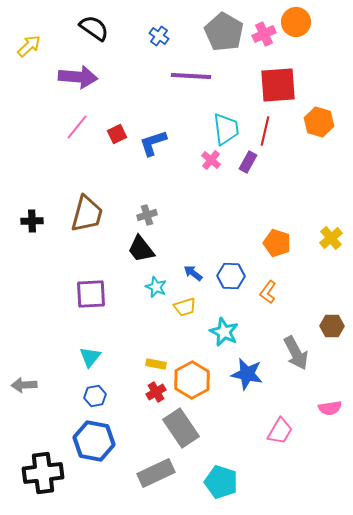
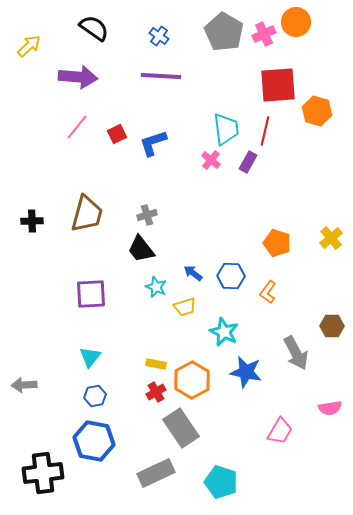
purple line at (191, 76): moved 30 px left
orange hexagon at (319, 122): moved 2 px left, 11 px up
blue star at (247, 374): moved 1 px left, 2 px up
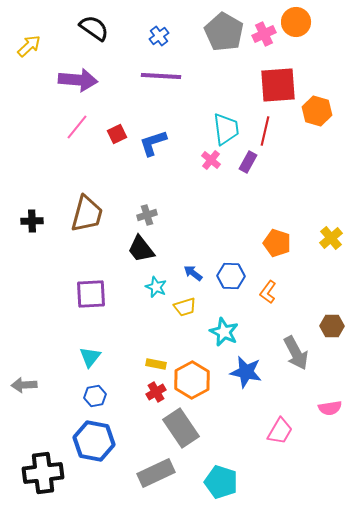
blue cross at (159, 36): rotated 18 degrees clockwise
purple arrow at (78, 77): moved 3 px down
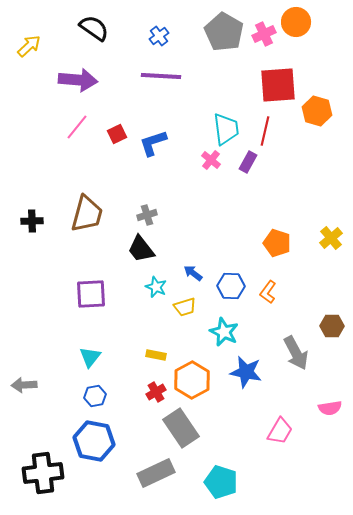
blue hexagon at (231, 276): moved 10 px down
yellow rectangle at (156, 364): moved 9 px up
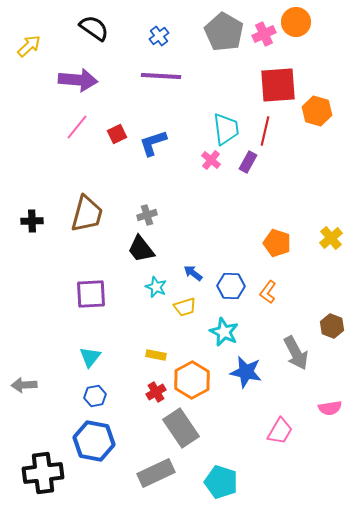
brown hexagon at (332, 326): rotated 20 degrees clockwise
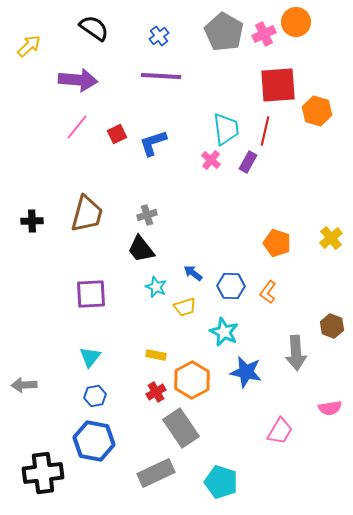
gray arrow at (296, 353): rotated 24 degrees clockwise
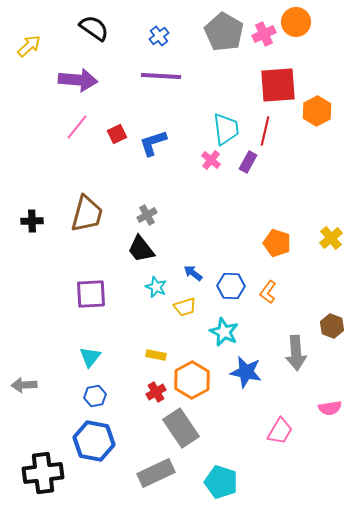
orange hexagon at (317, 111): rotated 16 degrees clockwise
gray cross at (147, 215): rotated 12 degrees counterclockwise
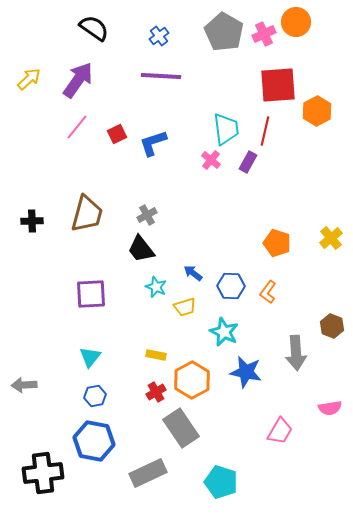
yellow arrow at (29, 46): moved 33 px down
purple arrow at (78, 80): rotated 60 degrees counterclockwise
gray rectangle at (156, 473): moved 8 px left
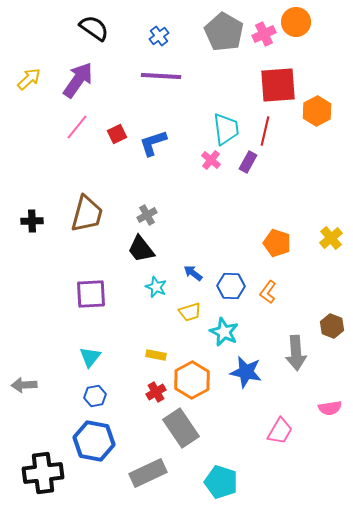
yellow trapezoid at (185, 307): moved 5 px right, 5 px down
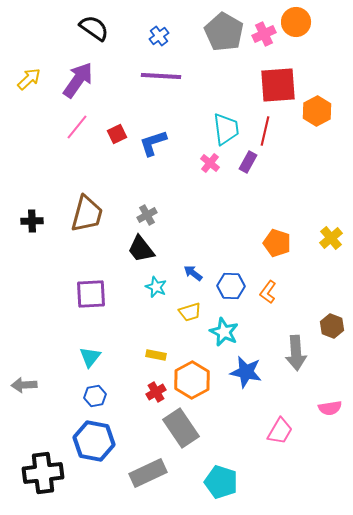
pink cross at (211, 160): moved 1 px left, 3 px down
